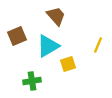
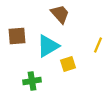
brown trapezoid: moved 4 px right, 2 px up
brown square: rotated 18 degrees clockwise
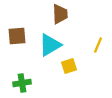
brown trapezoid: rotated 40 degrees clockwise
cyan triangle: moved 2 px right, 1 px up
yellow square: moved 1 px right, 2 px down
green cross: moved 10 px left, 2 px down
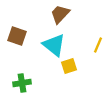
brown trapezoid: rotated 135 degrees counterclockwise
brown square: rotated 24 degrees clockwise
cyan triangle: moved 4 px right; rotated 50 degrees counterclockwise
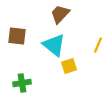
brown square: rotated 12 degrees counterclockwise
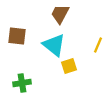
brown trapezoid: rotated 15 degrees counterclockwise
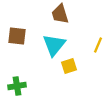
brown trapezoid: rotated 45 degrees counterclockwise
cyan triangle: rotated 30 degrees clockwise
green cross: moved 5 px left, 3 px down
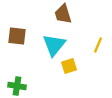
brown trapezoid: moved 3 px right
green cross: rotated 18 degrees clockwise
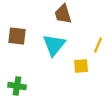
yellow square: moved 12 px right; rotated 14 degrees clockwise
